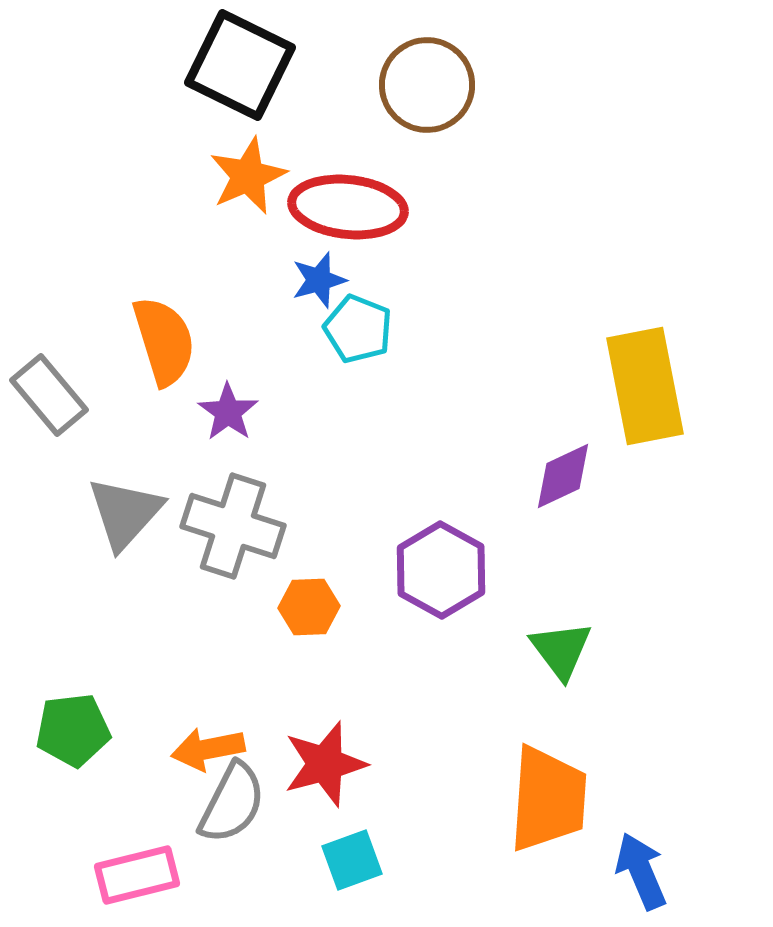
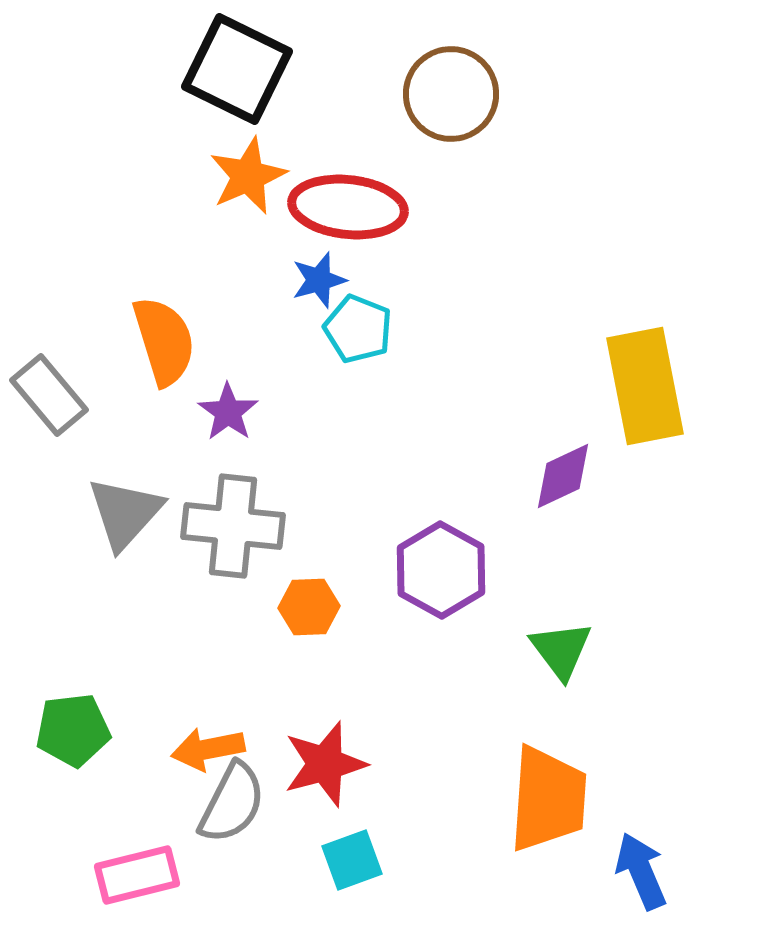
black square: moved 3 px left, 4 px down
brown circle: moved 24 px right, 9 px down
gray cross: rotated 12 degrees counterclockwise
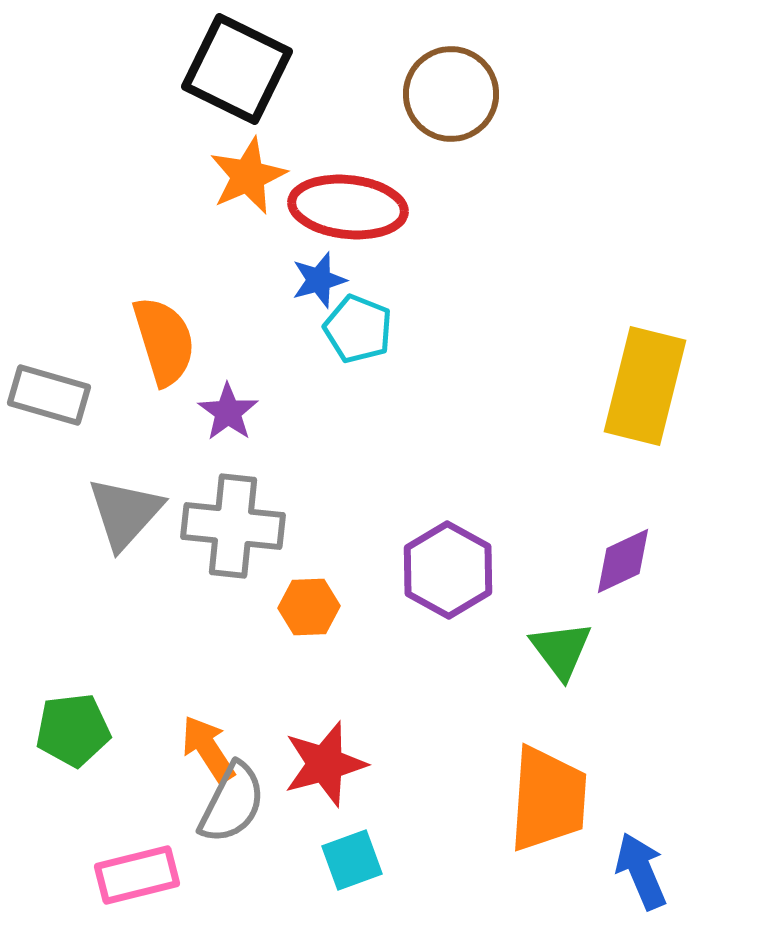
yellow rectangle: rotated 25 degrees clockwise
gray rectangle: rotated 34 degrees counterclockwise
purple diamond: moved 60 px right, 85 px down
purple hexagon: moved 7 px right
orange arrow: rotated 68 degrees clockwise
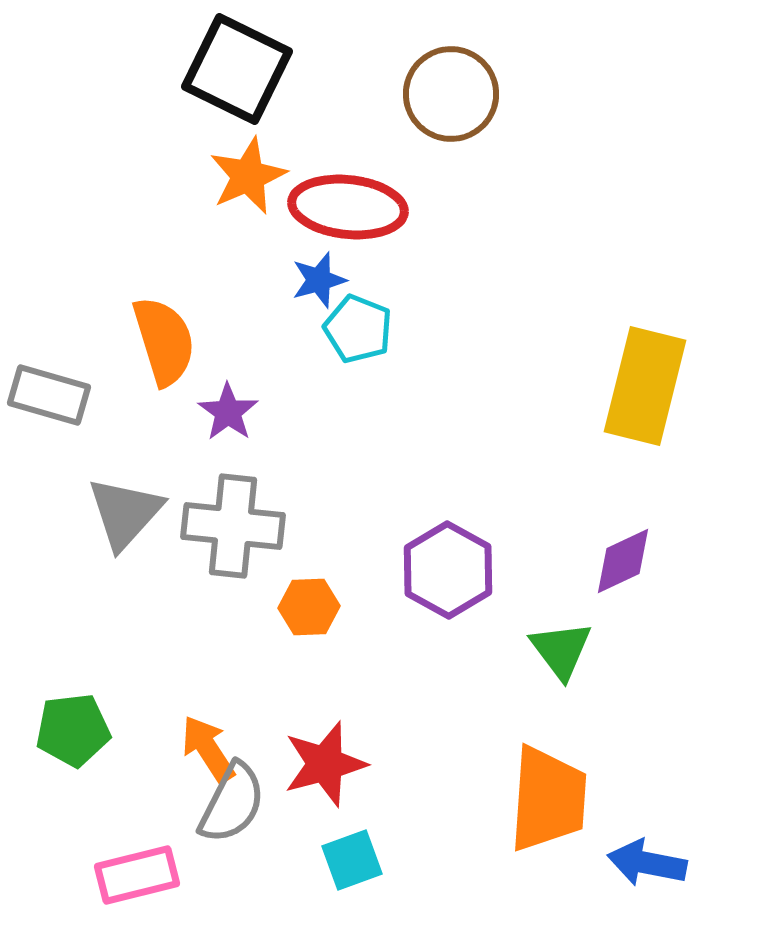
blue arrow: moved 6 px right, 8 px up; rotated 56 degrees counterclockwise
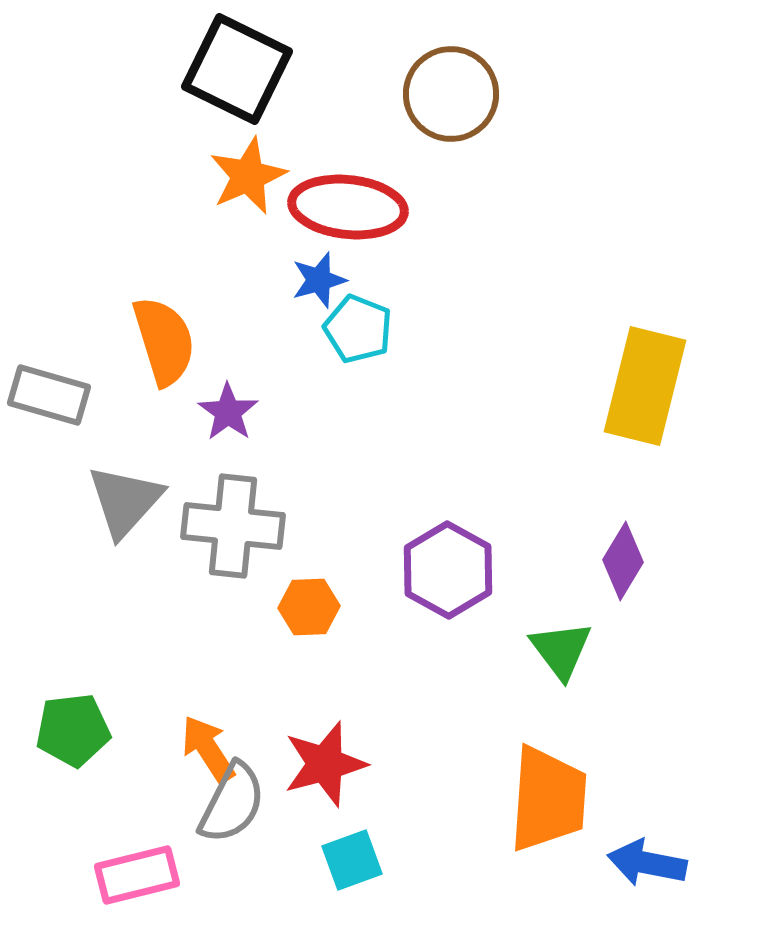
gray triangle: moved 12 px up
purple diamond: rotated 34 degrees counterclockwise
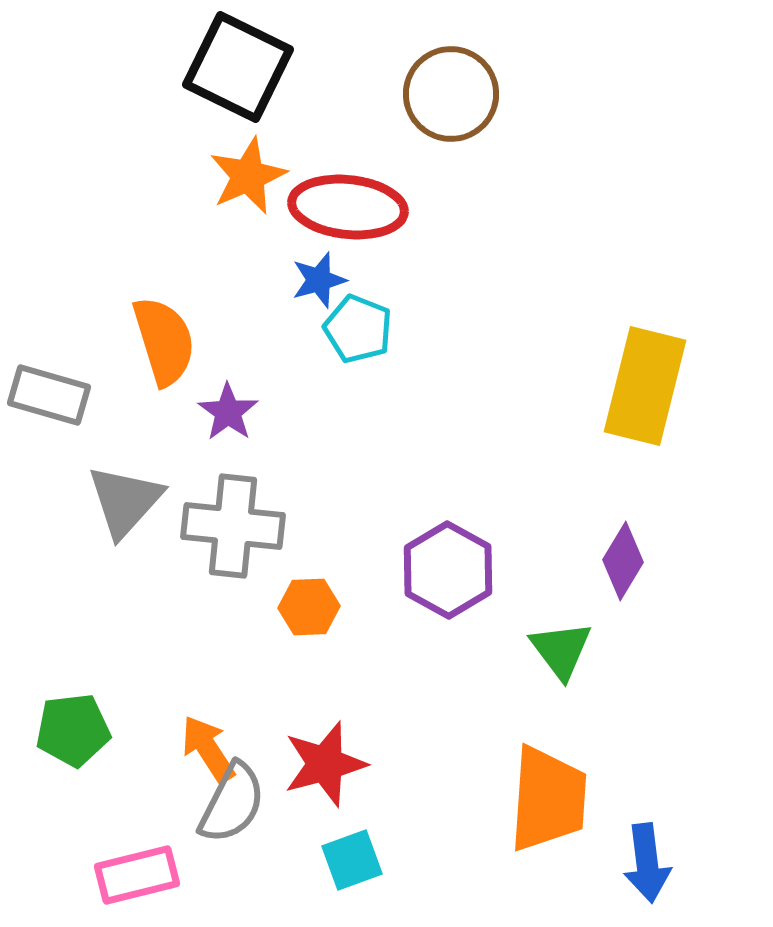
black square: moved 1 px right, 2 px up
blue arrow: rotated 108 degrees counterclockwise
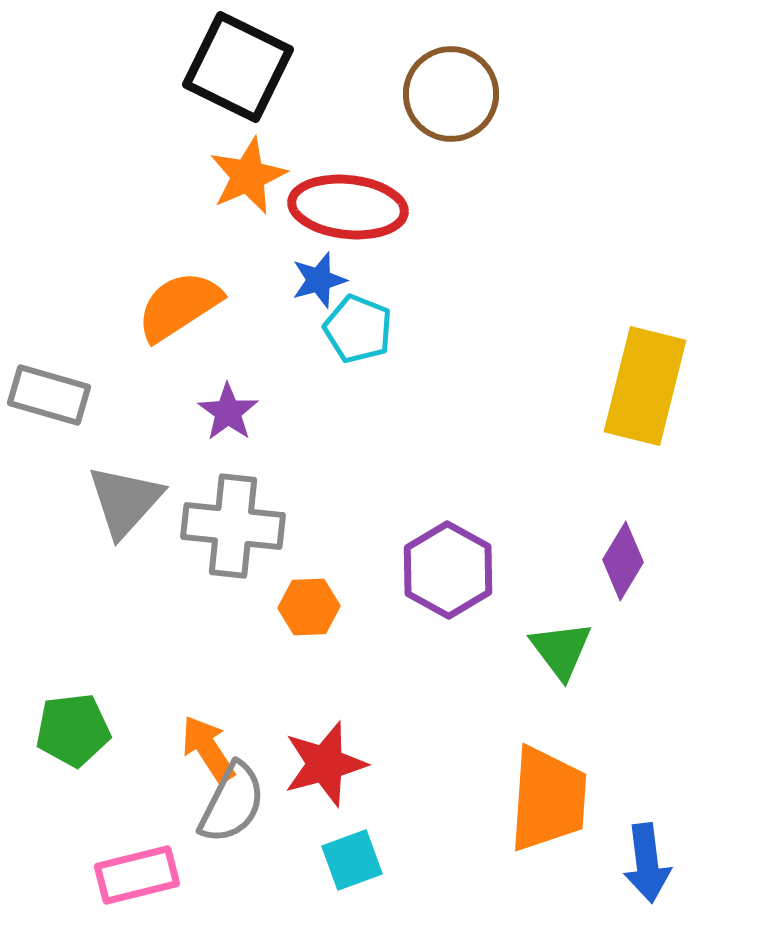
orange semicircle: moved 15 px right, 35 px up; rotated 106 degrees counterclockwise
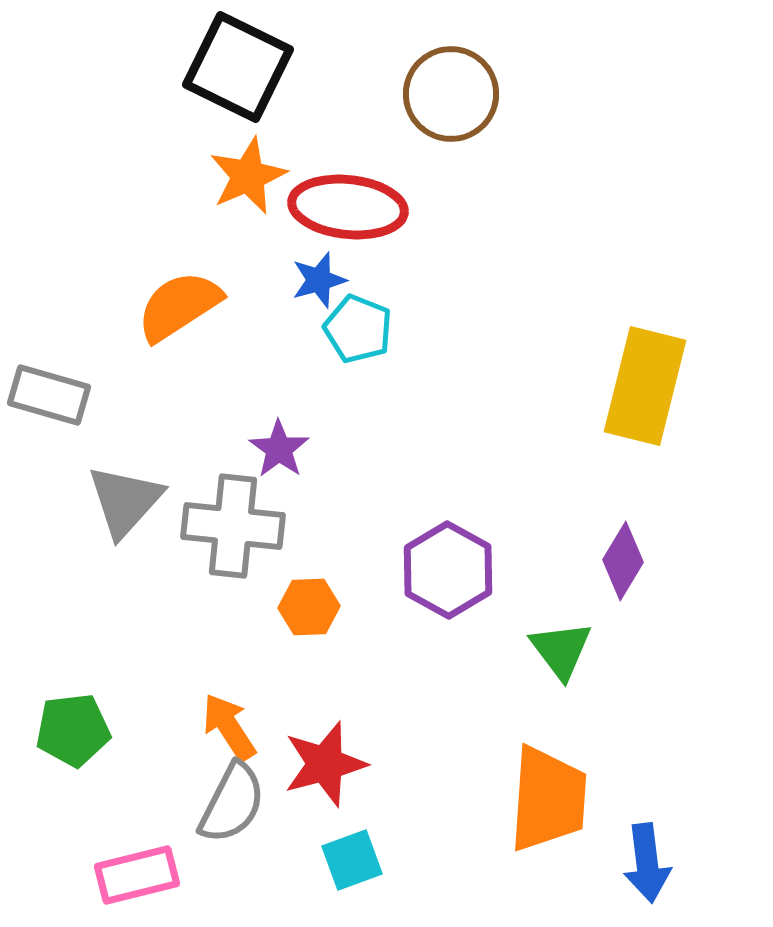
purple star: moved 51 px right, 37 px down
orange arrow: moved 21 px right, 22 px up
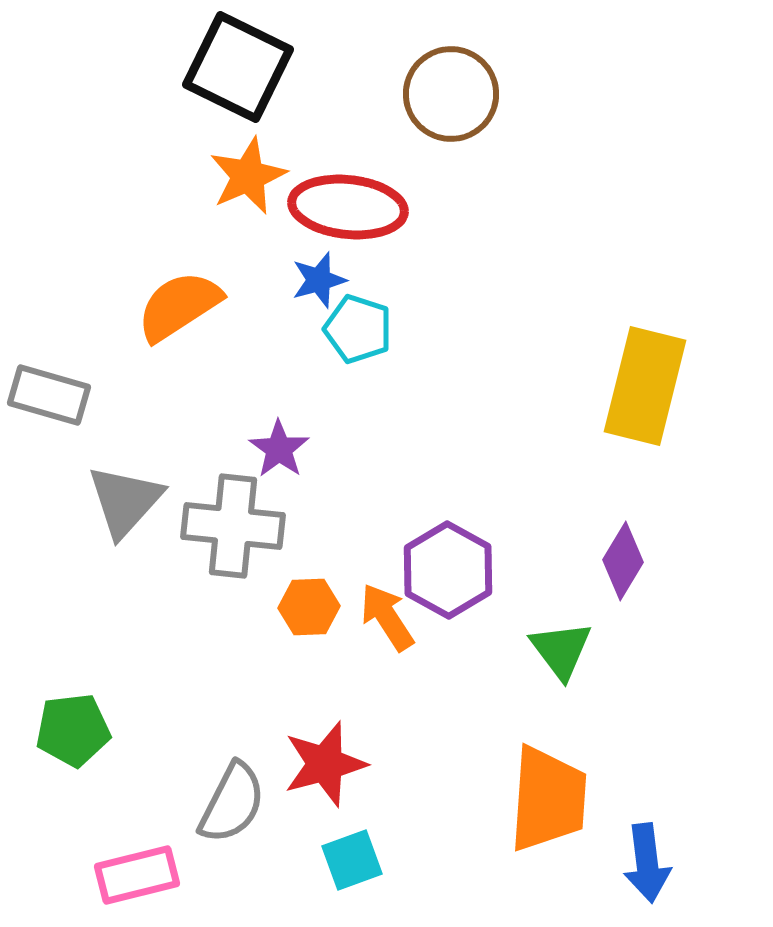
cyan pentagon: rotated 4 degrees counterclockwise
orange arrow: moved 158 px right, 110 px up
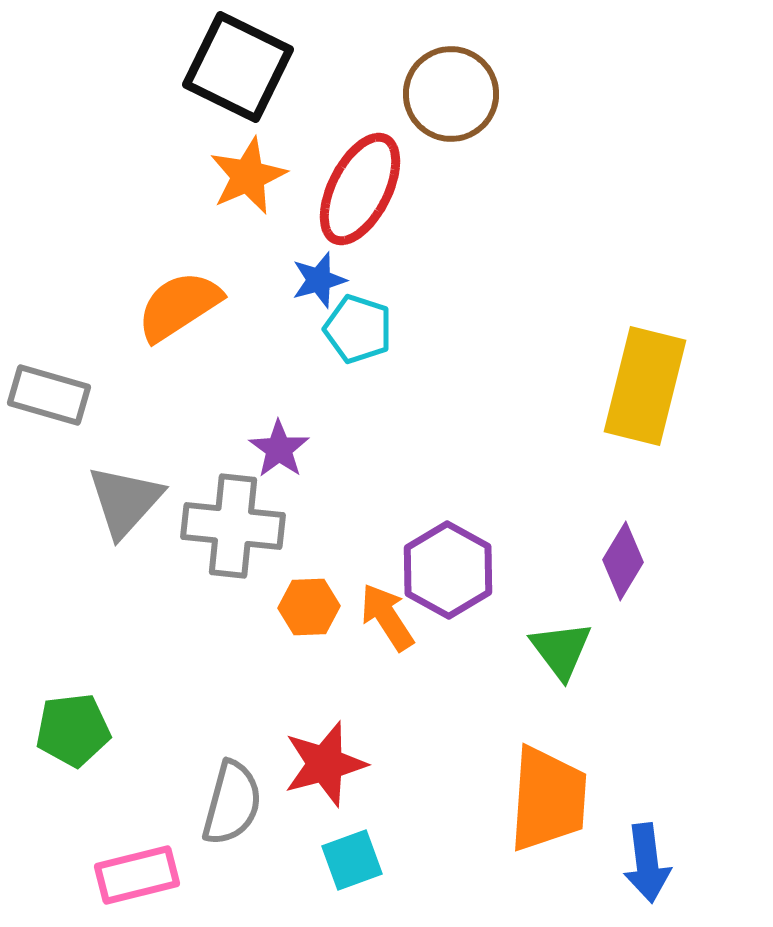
red ellipse: moved 12 px right, 18 px up; rotated 69 degrees counterclockwise
gray semicircle: rotated 12 degrees counterclockwise
